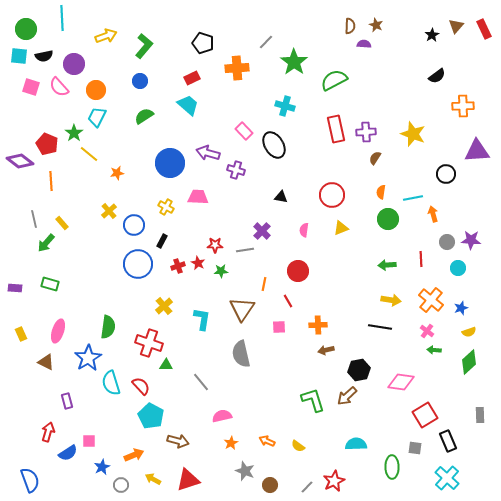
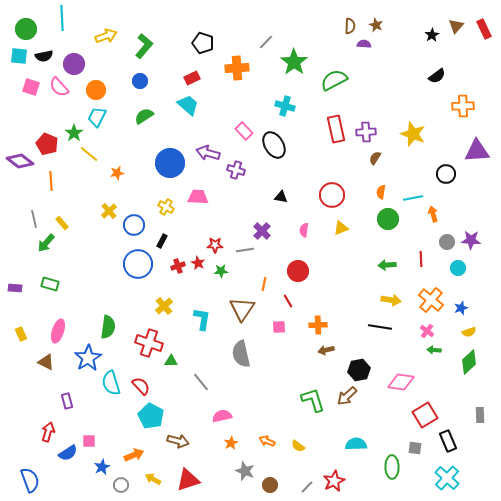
green triangle at (166, 365): moved 5 px right, 4 px up
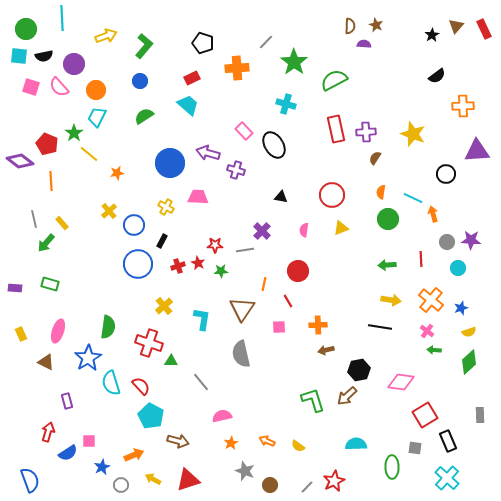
cyan cross at (285, 106): moved 1 px right, 2 px up
cyan line at (413, 198): rotated 36 degrees clockwise
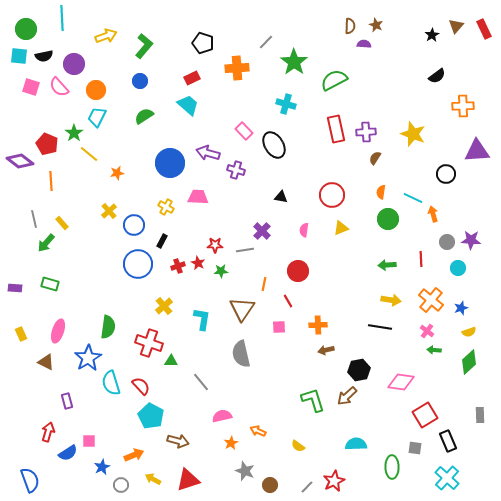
orange arrow at (267, 441): moved 9 px left, 10 px up
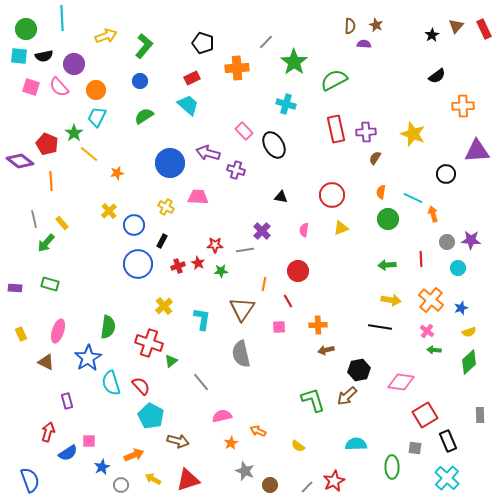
green triangle at (171, 361): rotated 40 degrees counterclockwise
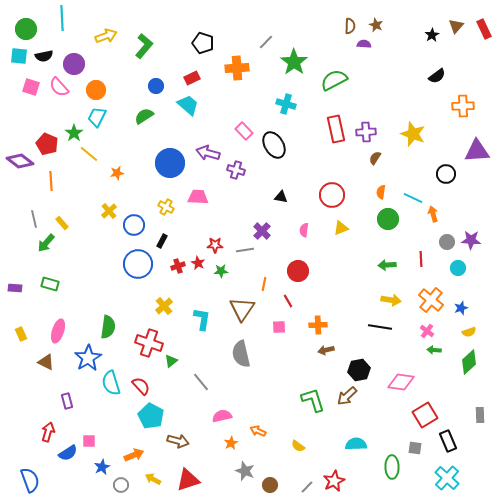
blue circle at (140, 81): moved 16 px right, 5 px down
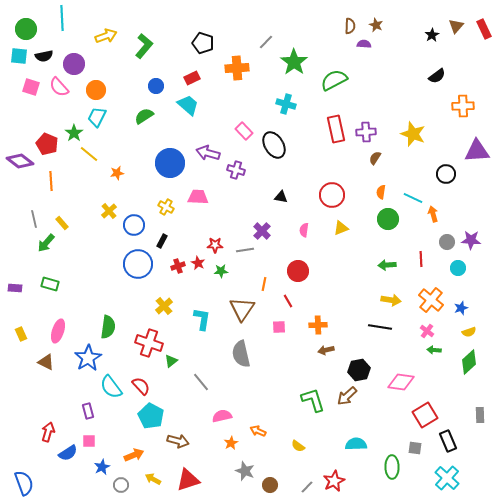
cyan semicircle at (111, 383): moved 4 px down; rotated 20 degrees counterclockwise
purple rectangle at (67, 401): moved 21 px right, 10 px down
blue semicircle at (30, 480): moved 6 px left, 3 px down
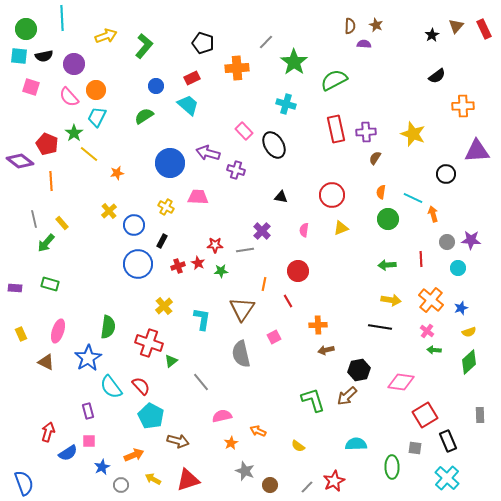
pink semicircle at (59, 87): moved 10 px right, 10 px down
pink square at (279, 327): moved 5 px left, 10 px down; rotated 24 degrees counterclockwise
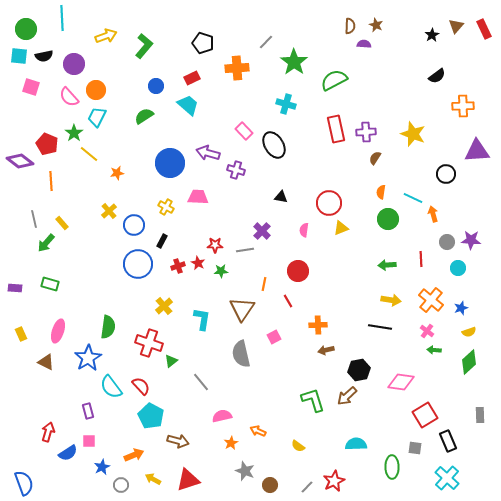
red circle at (332, 195): moved 3 px left, 8 px down
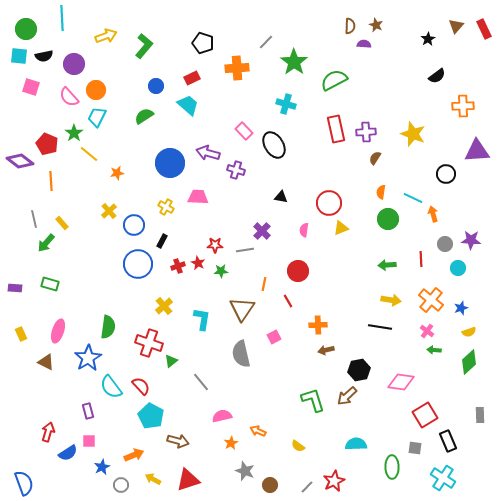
black star at (432, 35): moved 4 px left, 4 px down
gray circle at (447, 242): moved 2 px left, 2 px down
cyan cross at (447, 478): moved 4 px left; rotated 10 degrees counterclockwise
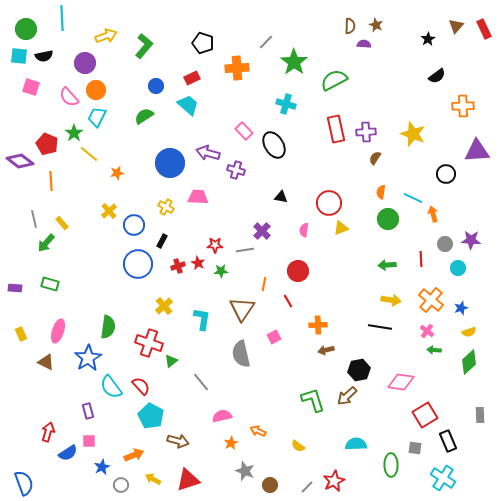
purple circle at (74, 64): moved 11 px right, 1 px up
green ellipse at (392, 467): moved 1 px left, 2 px up
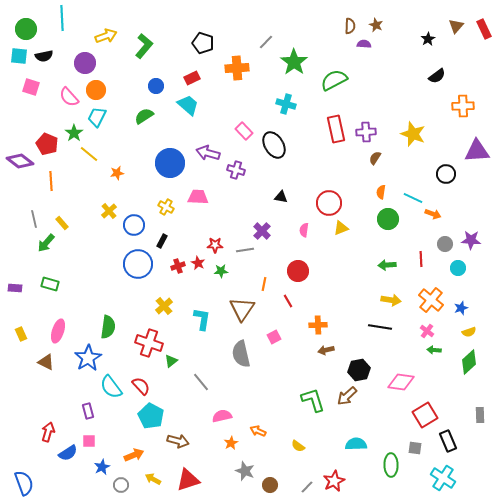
orange arrow at (433, 214): rotated 126 degrees clockwise
